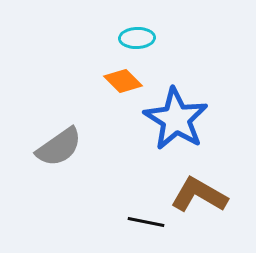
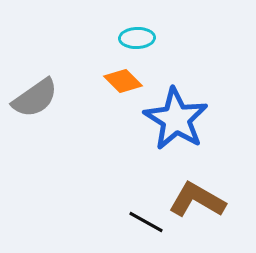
gray semicircle: moved 24 px left, 49 px up
brown L-shape: moved 2 px left, 5 px down
black line: rotated 18 degrees clockwise
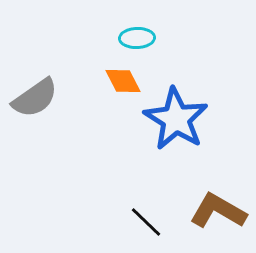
orange diamond: rotated 18 degrees clockwise
brown L-shape: moved 21 px right, 11 px down
black line: rotated 15 degrees clockwise
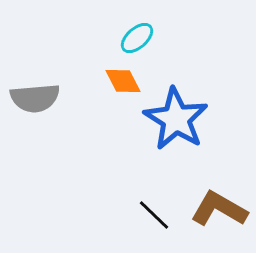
cyan ellipse: rotated 40 degrees counterclockwise
gray semicircle: rotated 30 degrees clockwise
brown L-shape: moved 1 px right, 2 px up
black line: moved 8 px right, 7 px up
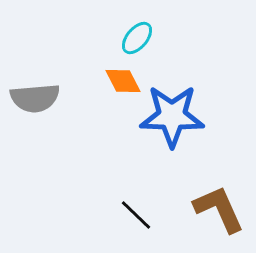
cyan ellipse: rotated 8 degrees counterclockwise
blue star: moved 4 px left, 3 px up; rotated 30 degrees counterclockwise
brown L-shape: rotated 36 degrees clockwise
black line: moved 18 px left
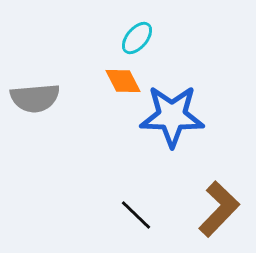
brown L-shape: rotated 68 degrees clockwise
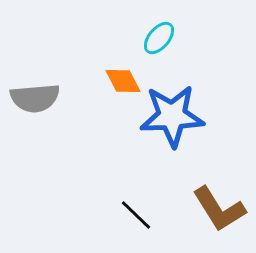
cyan ellipse: moved 22 px right
blue star: rotated 4 degrees counterclockwise
brown L-shape: rotated 104 degrees clockwise
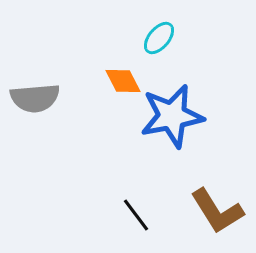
blue star: rotated 8 degrees counterclockwise
brown L-shape: moved 2 px left, 2 px down
black line: rotated 9 degrees clockwise
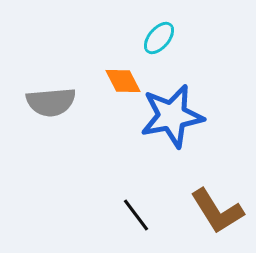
gray semicircle: moved 16 px right, 4 px down
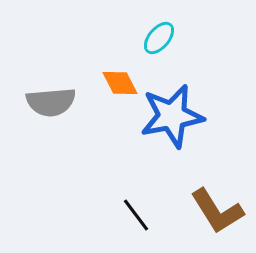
orange diamond: moved 3 px left, 2 px down
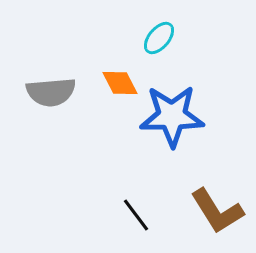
gray semicircle: moved 10 px up
blue star: rotated 10 degrees clockwise
